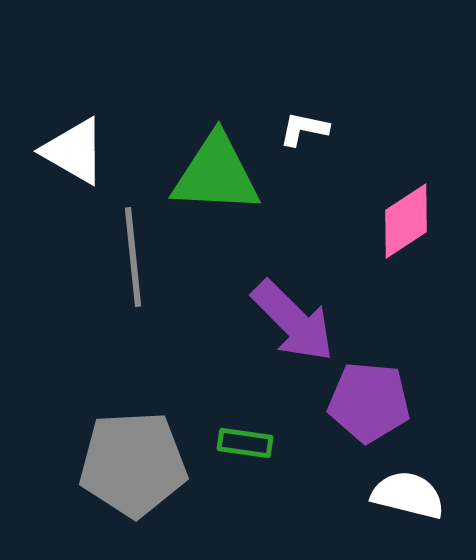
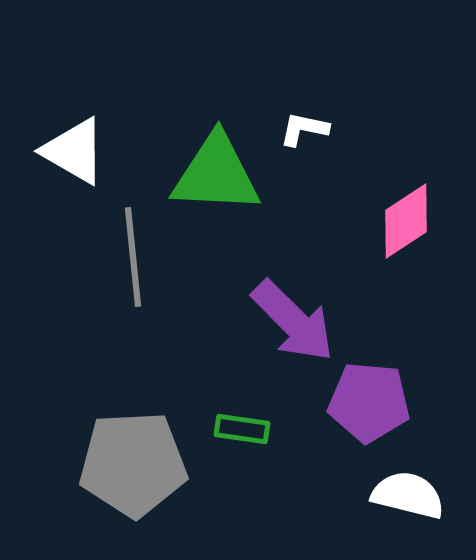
green rectangle: moved 3 px left, 14 px up
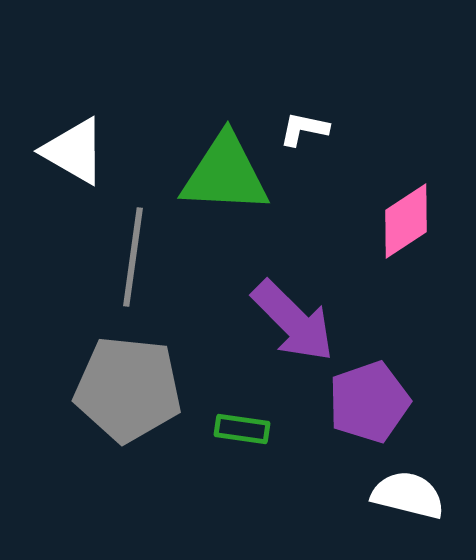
green triangle: moved 9 px right
gray line: rotated 14 degrees clockwise
purple pentagon: rotated 24 degrees counterclockwise
gray pentagon: moved 5 px left, 75 px up; rotated 9 degrees clockwise
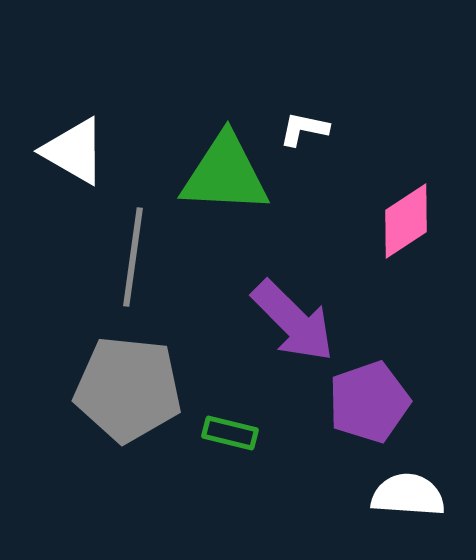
green rectangle: moved 12 px left, 4 px down; rotated 6 degrees clockwise
white semicircle: rotated 10 degrees counterclockwise
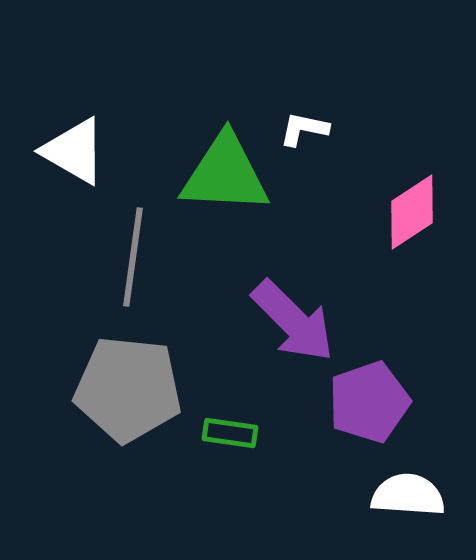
pink diamond: moved 6 px right, 9 px up
green rectangle: rotated 6 degrees counterclockwise
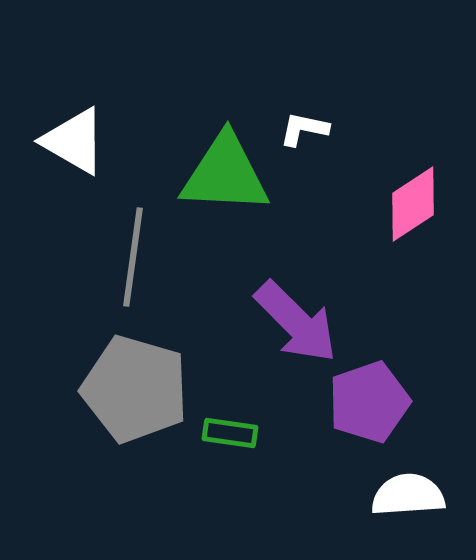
white triangle: moved 10 px up
pink diamond: moved 1 px right, 8 px up
purple arrow: moved 3 px right, 1 px down
gray pentagon: moved 7 px right; rotated 10 degrees clockwise
white semicircle: rotated 8 degrees counterclockwise
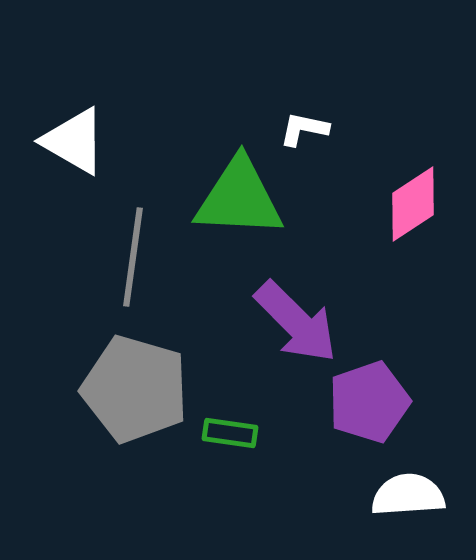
green triangle: moved 14 px right, 24 px down
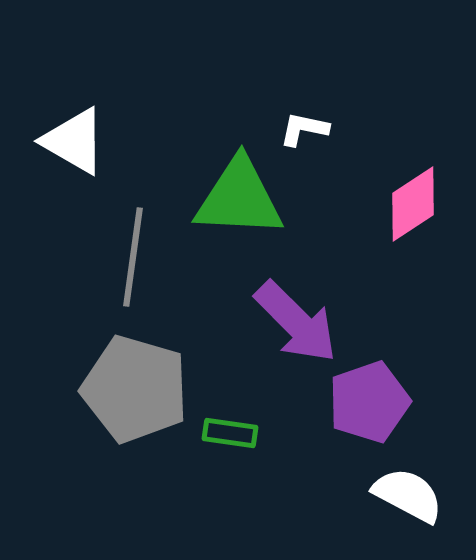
white semicircle: rotated 32 degrees clockwise
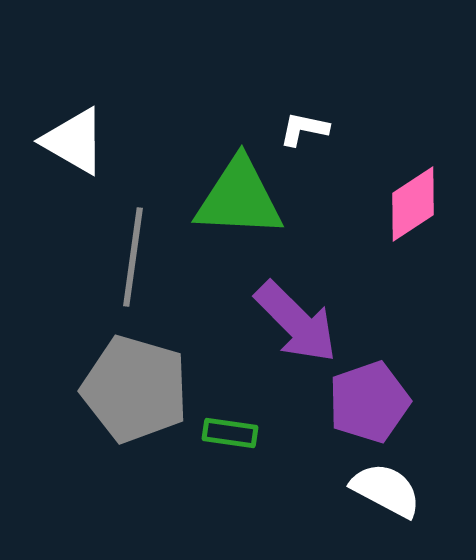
white semicircle: moved 22 px left, 5 px up
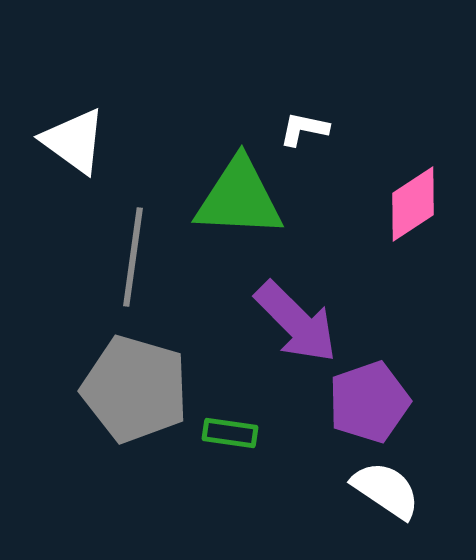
white triangle: rotated 6 degrees clockwise
white semicircle: rotated 6 degrees clockwise
